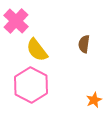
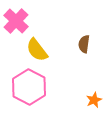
pink hexagon: moved 2 px left, 2 px down
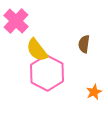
pink hexagon: moved 18 px right, 14 px up
orange star: moved 8 px up
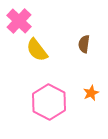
pink cross: moved 3 px right
pink hexagon: moved 2 px right, 29 px down
orange star: moved 3 px left, 1 px down
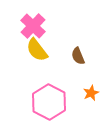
pink cross: moved 14 px right, 5 px down
brown semicircle: moved 6 px left, 12 px down; rotated 30 degrees counterclockwise
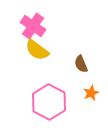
pink cross: rotated 10 degrees counterclockwise
yellow semicircle: rotated 15 degrees counterclockwise
brown semicircle: moved 3 px right, 8 px down
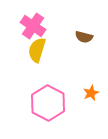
yellow semicircle: rotated 70 degrees clockwise
brown semicircle: moved 3 px right, 27 px up; rotated 54 degrees counterclockwise
pink hexagon: moved 1 px left, 1 px down
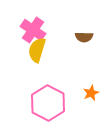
pink cross: moved 4 px down
brown semicircle: rotated 12 degrees counterclockwise
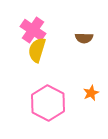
brown semicircle: moved 1 px down
